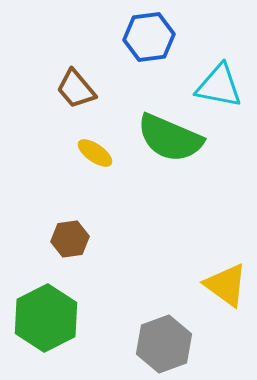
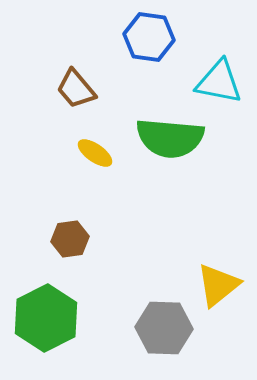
blue hexagon: rotated 15 degrees clockwise
cyan triangle: moved 4 px up
green semicircle: rotated 18 degrees counterclockwise
yellow triangle: moved 8 px left; rotated 45 degrees clockwise
gray hexagon: moved 16 px up; rotated 22 degrees clockwise
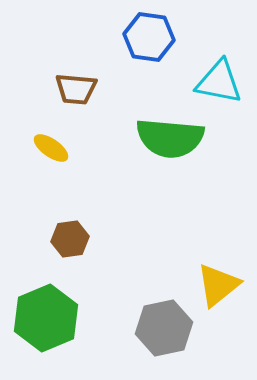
brown trapezoid: rotated 45 degrees counterclockwise
yellow ellipse: moved 44 px left, 5 px up
green hexagon: rotated 4 degrees clockwise
gray hexagon: rotated 14 degrees counterclockwise
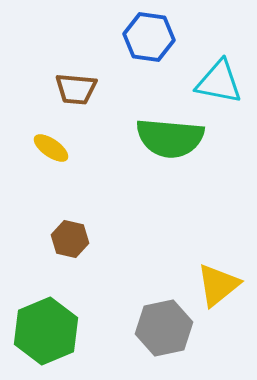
brown hexagon: rotated 21 degrees clockwise
green hexagon: moved 13 px down
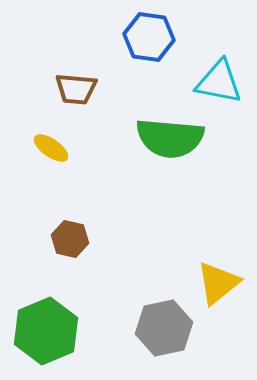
yellow triangle: moved 2 px up
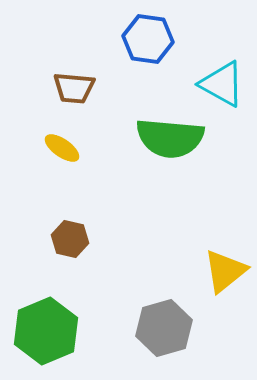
blue hexagon: moved 1 px left, 2 px down
cyan triangle: moved 3 px right, 2 px down; rotated 18 degrees clockwise
brown trapezoid: moved 2 px left, 1 px up
yellow ellipse: moved 11 px right
yellow triangle: moved 7 px right, 12 px up
gray hexagon: rotated 4 degrees counterclockwise
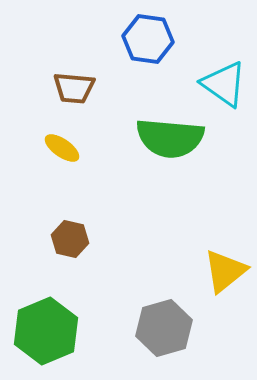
cyan triangle: moved 2 px right; rotated 6 degrees clockwise
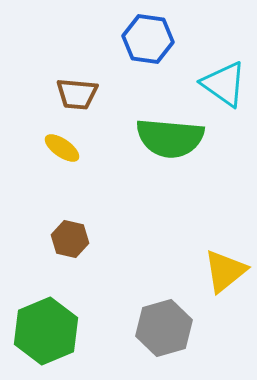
brown trapezoid: moved 3 px right, 6 px down
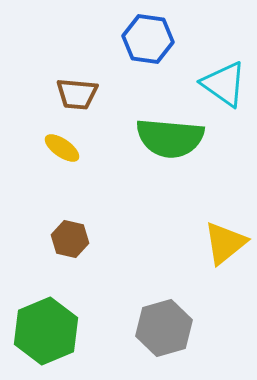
yellow triangle: moved 28 px up
